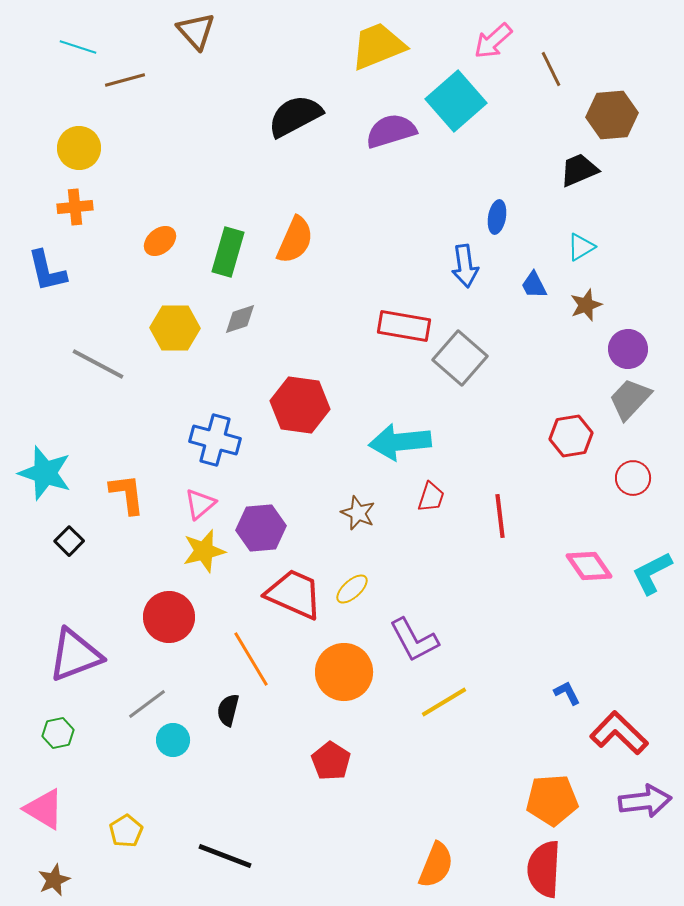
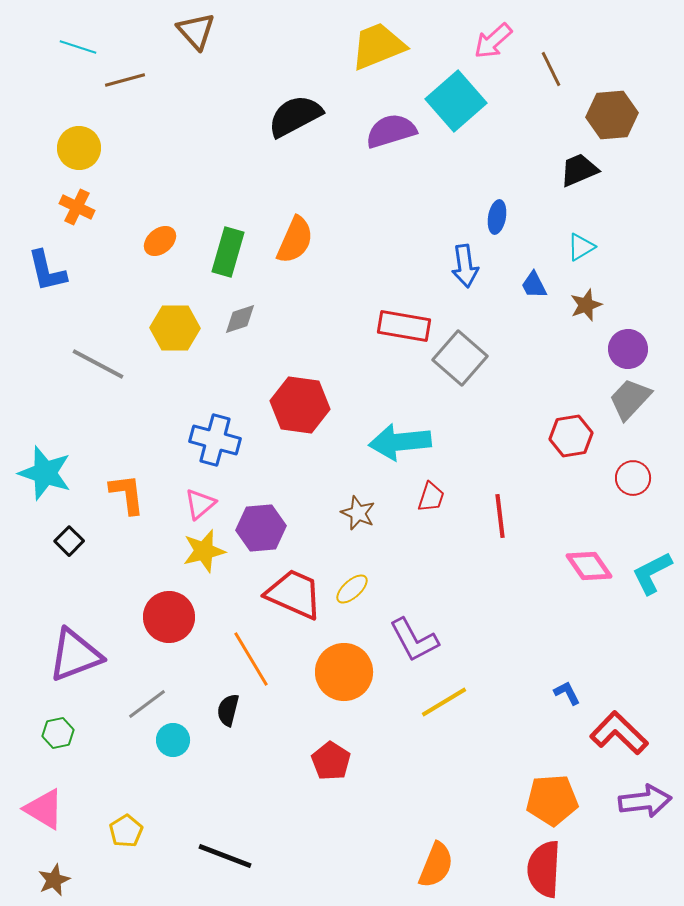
orange cross at (75, 207): moved 2 px right; rotated 32 degrees clockwise
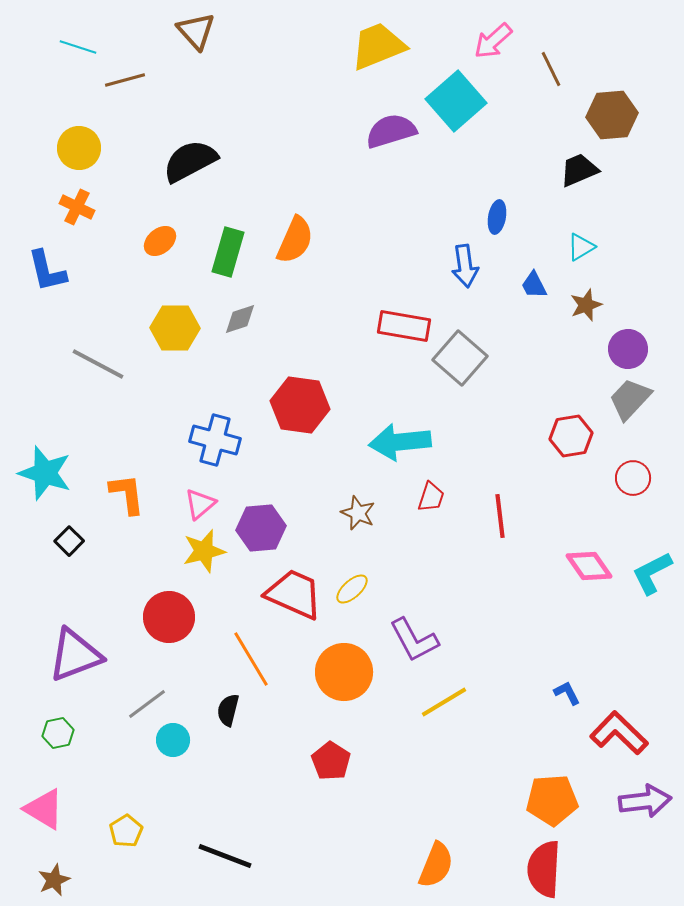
black semicircle at (295, 116): moved 105 px left, 45 px down
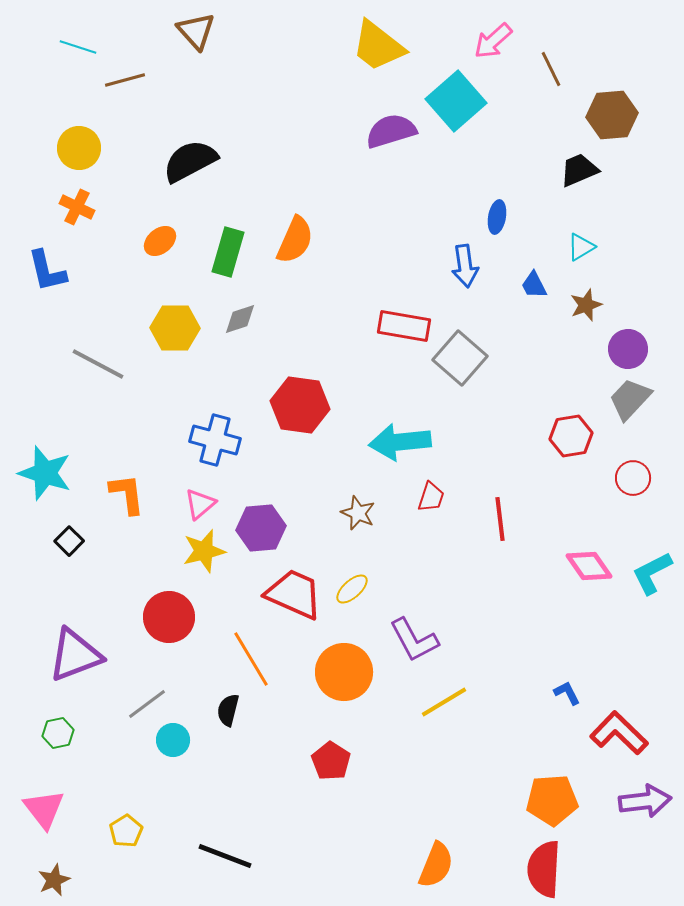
yellow trapezoid at (378, 46): rotated 120 degrees counterclockwise
red line at (500, 516): moved 3 px down
pink triangle at (44, 809): rotated 21 degrees clockwise
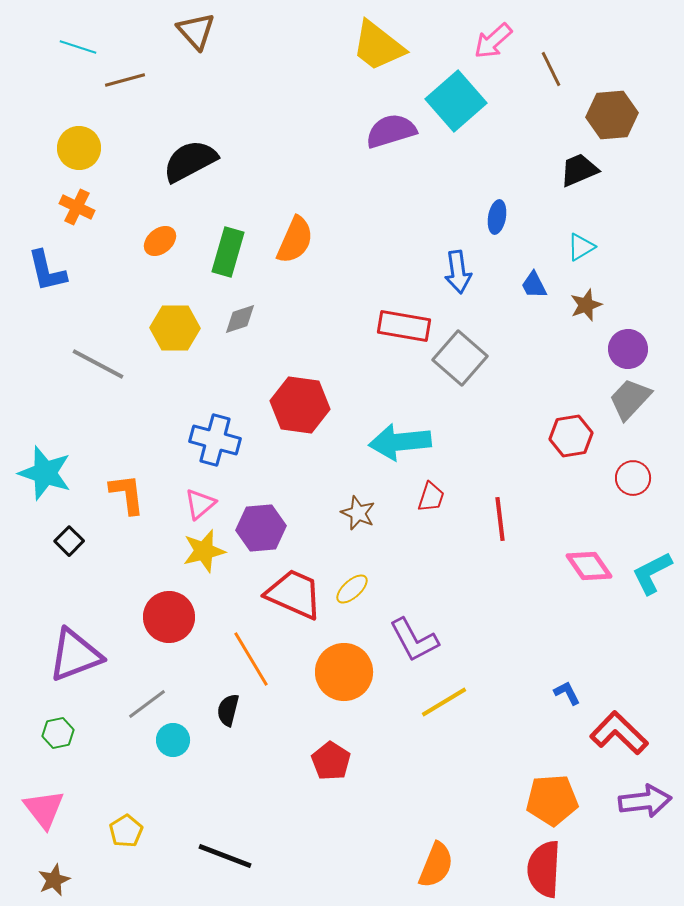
blue arrow at (465, 266): moved 7 px left, 6 px down
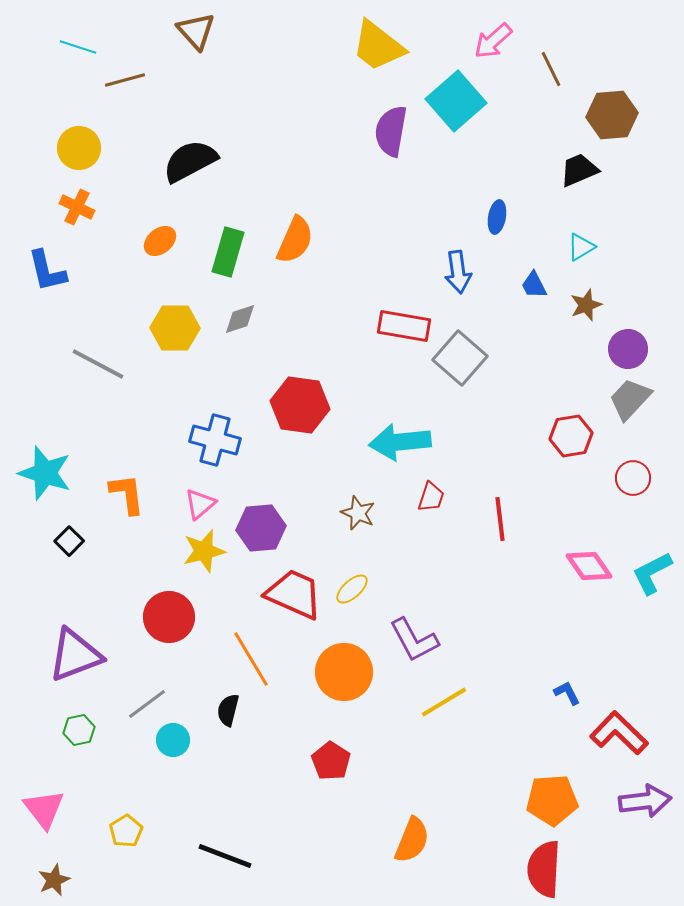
purple semicircle at (391, 131): rotated 63 degrees counterclockwise
green hexagon at (58, 733): moved 21 px right, 3 px up
orange semicircle at (436, 865): moved 24 px left, 25 px up
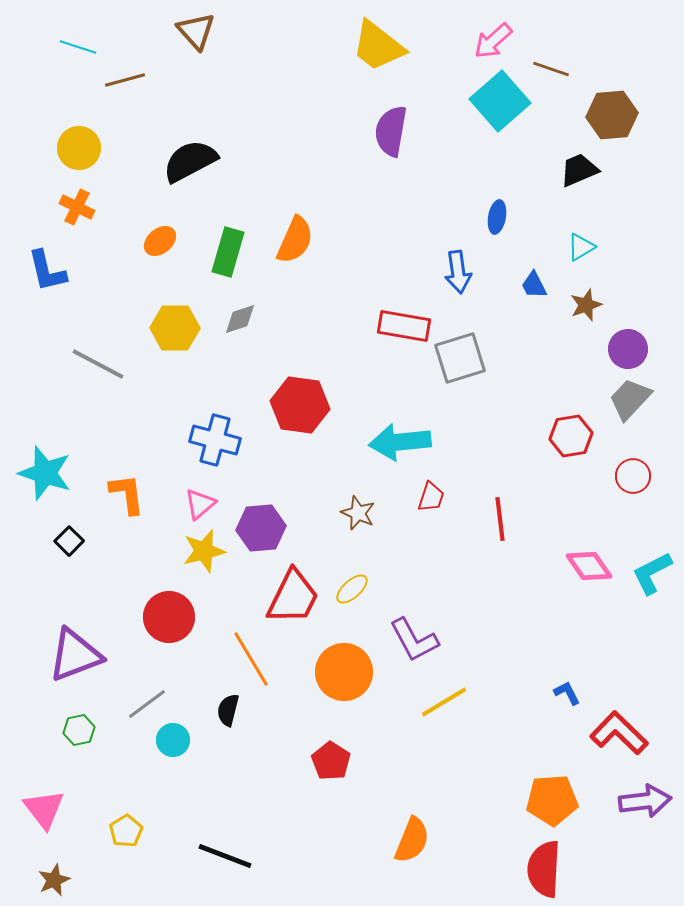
brown line at (551, 69): rotated 45 degrees counterclockwise
cyan square at (456, 101): moved 44 px right
gray square at (460, 358): rotated 32 degrees clockwise
red circle at (633, 478): moved 2 px up
red trapezoid at (294, 594): moved 1 px left, 3 px down; rotated 92 degrees clockwise
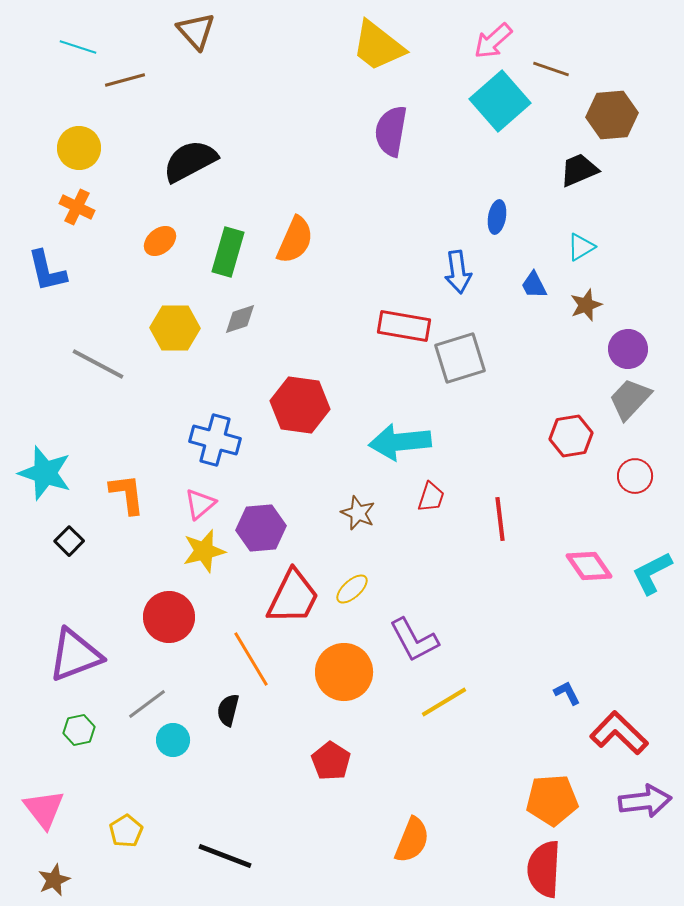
red circle at (633, 476): moved 2 px right
